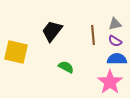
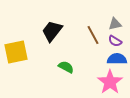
brown line: rotated 24 degrees counterclockwise
yellow square: rotated 25 degrees counterclockwise
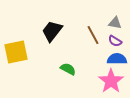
gray triangle: moved 1 px up; rotated 24 degrees clockwise
green semicircle: moved 2 px right, 2 px down
pink star: moved 1 px right, 1 px up
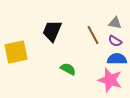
black trapezoid: rotated 15 degrees counterclockwise
pink star: moved 1 px left, 1 px up; rotated 20 degrees counterclockwise
